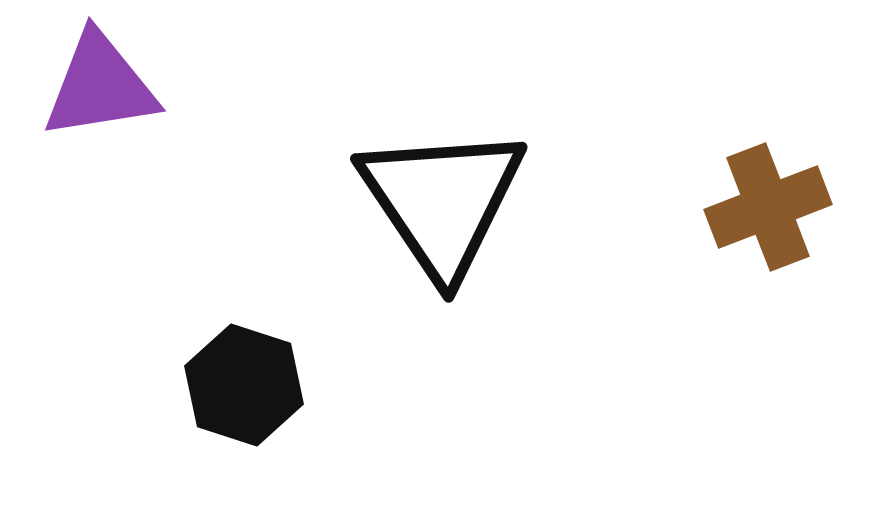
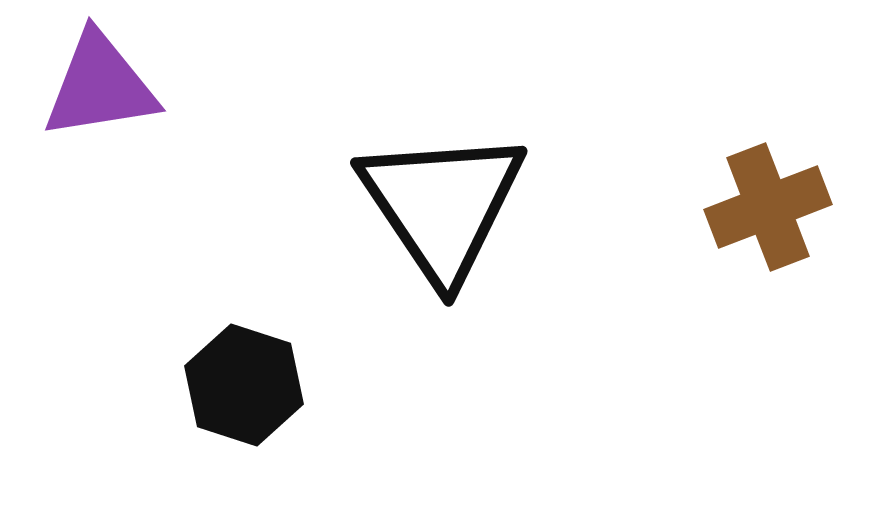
black triangle: moved 4 px down
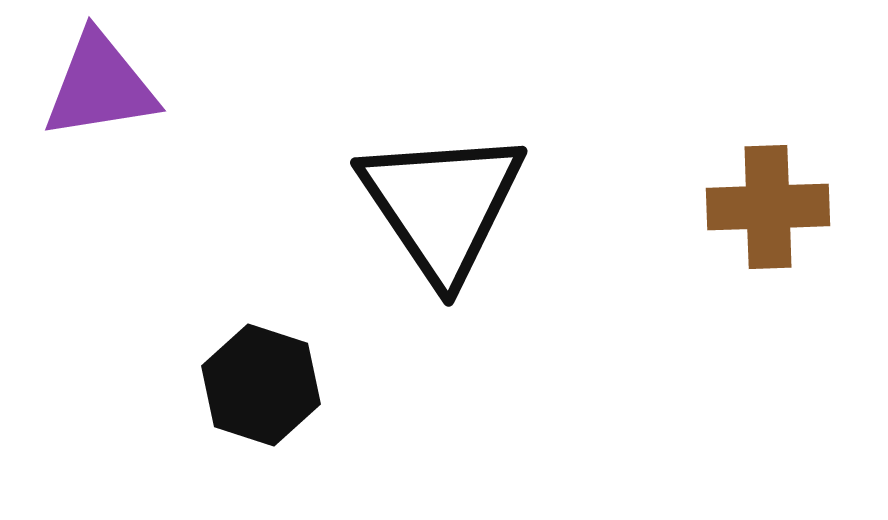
brown cross: rotated 19 degrees clockwise
black hexagon: moved 17 px right
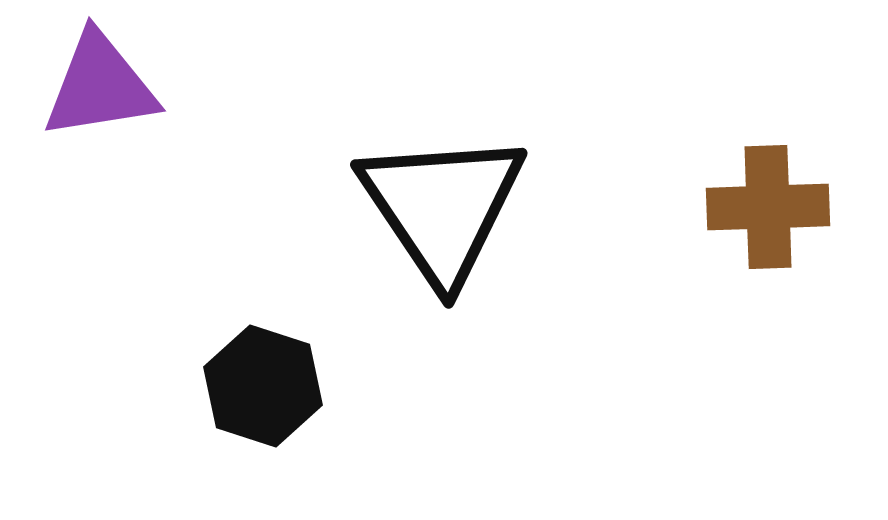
black triangle: moved 2 px down
black hexagon: moved 2 px right, 1 px down
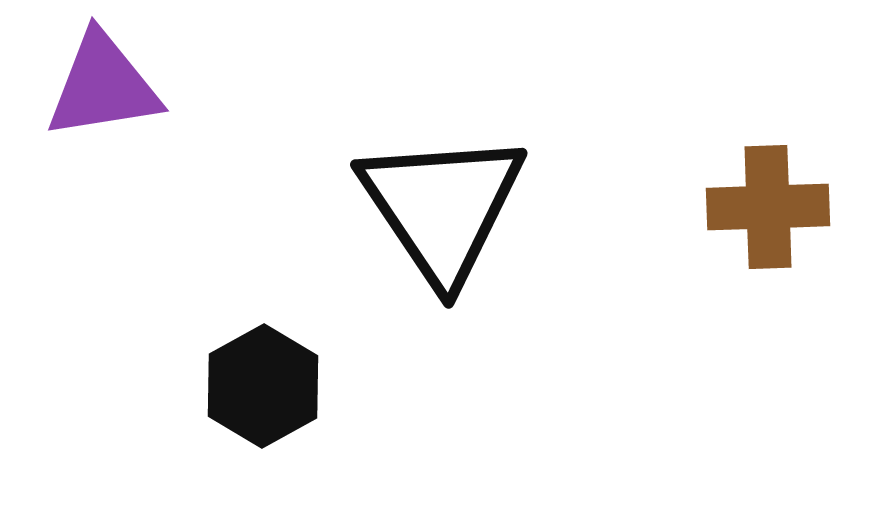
purple triangle: moved 3 px right
black hexagon: rotated 13 degrees clockwise
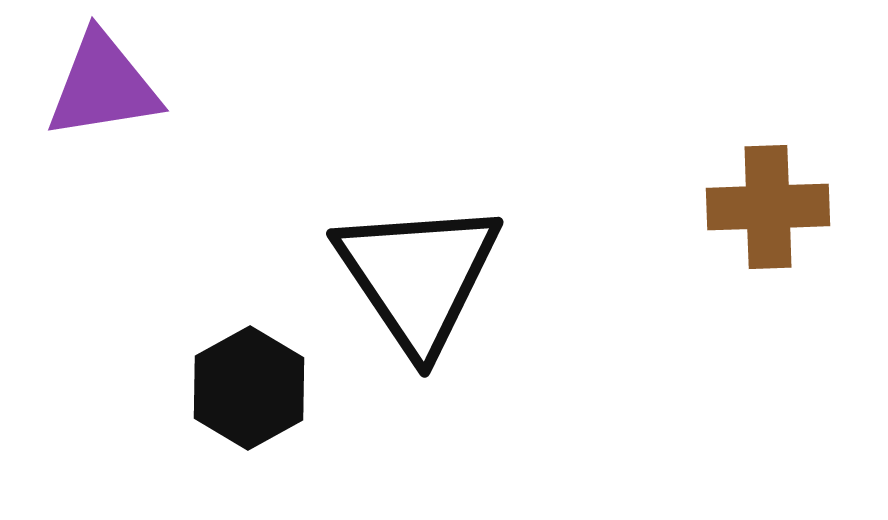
black triangle: moved 24 px left, 69 px down
black hexagon: moved 14 px left, 2 px down
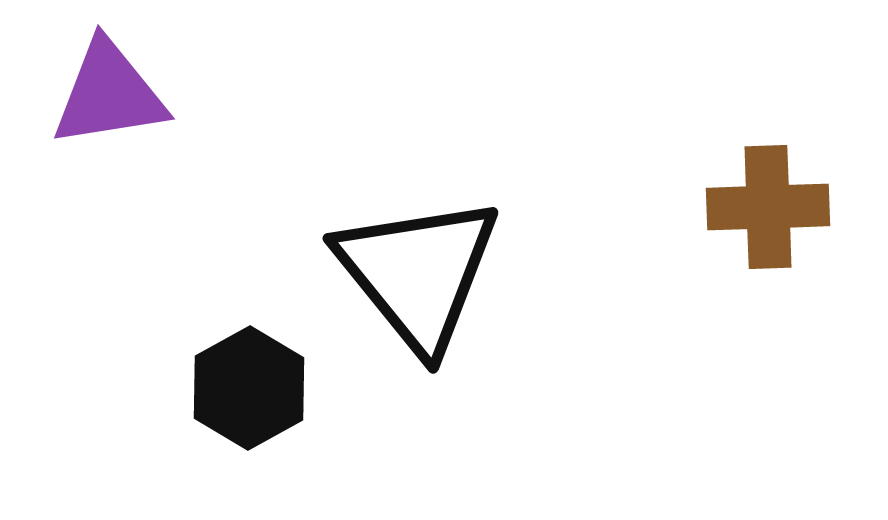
purple triangle: moved 6 px right, 8 px down
black triangle: moved 3 px up; rotated 5 degrees counterclockwise
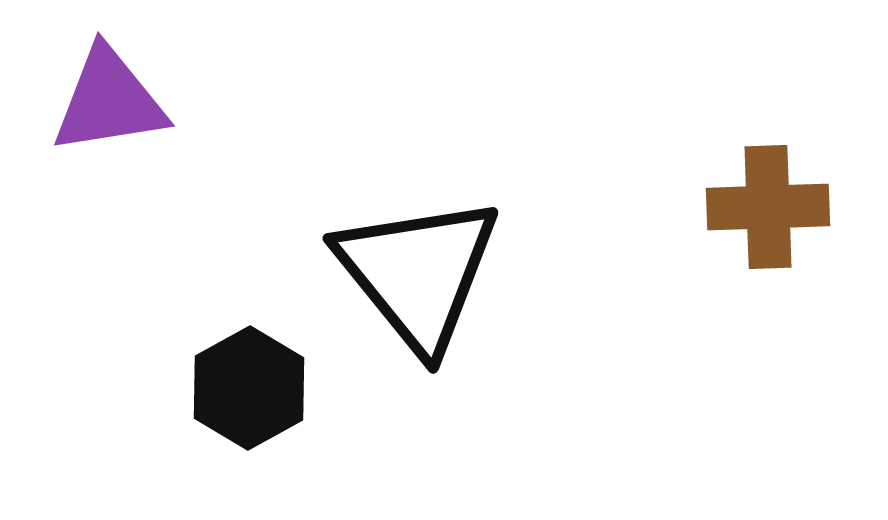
purple triangle: moved 7 px down
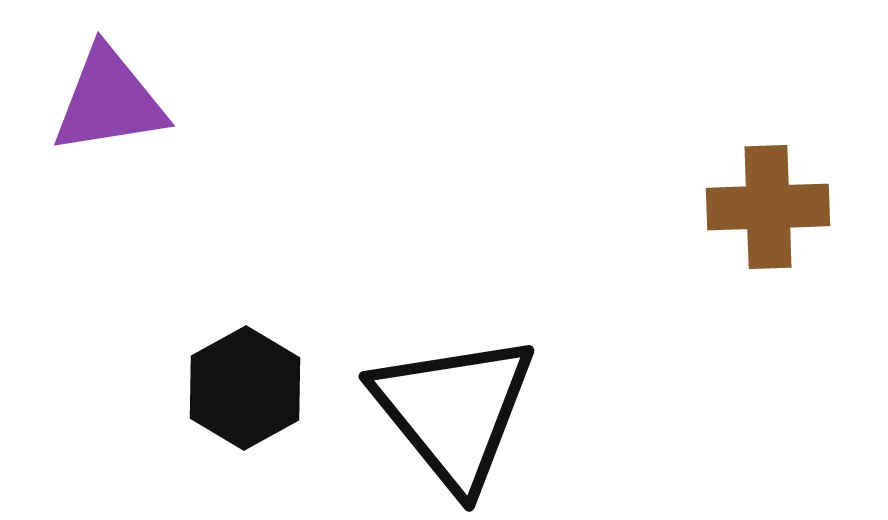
black triangle: moved 36 px right, 138 px down
black hexagon: moved 4 px left
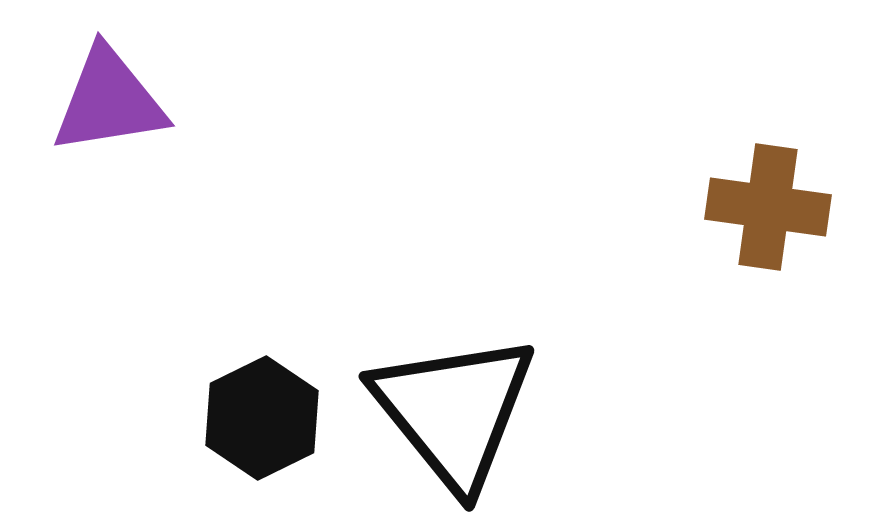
brown cross: rotated 10 degrees clockwise
black hexagon: moved 17 px right, 30 px down; rotated 3 degrees clockwise
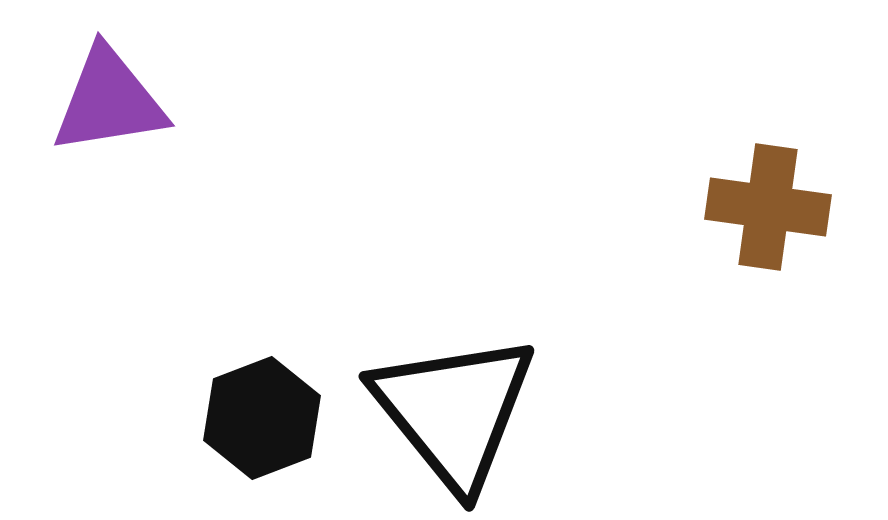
black hexagon: rotated 5 degrees clockwise
